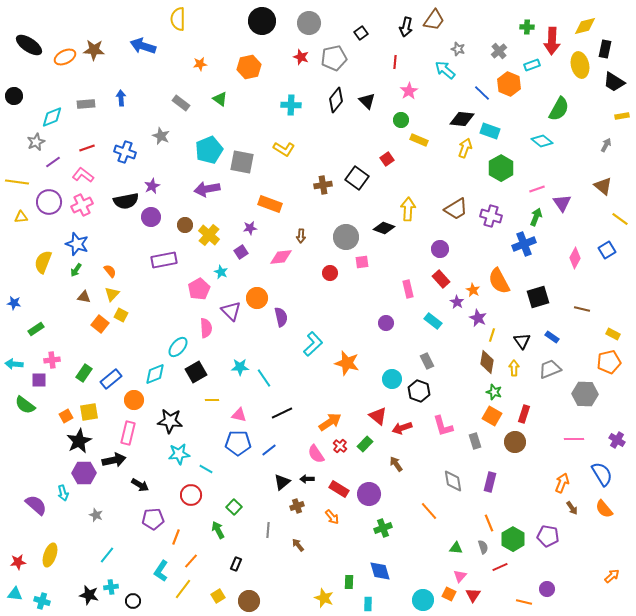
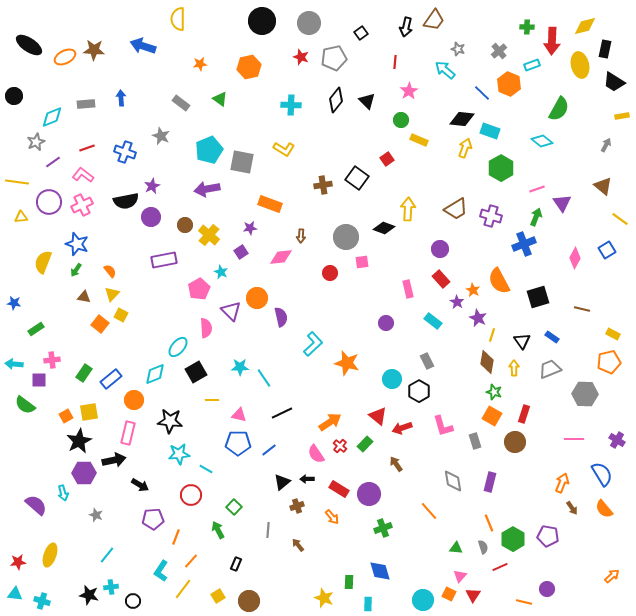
black hexagon at (419, 391): rotated 10 degrees clockwise
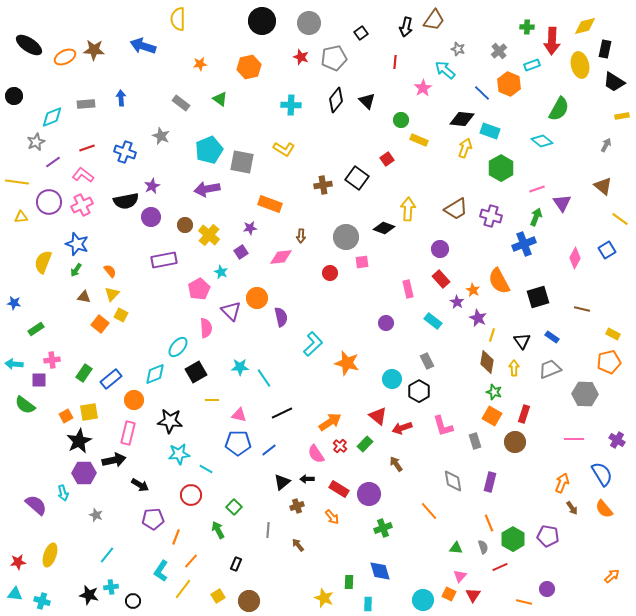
pink star at (409, 91): moved 14 px right, 3 px up
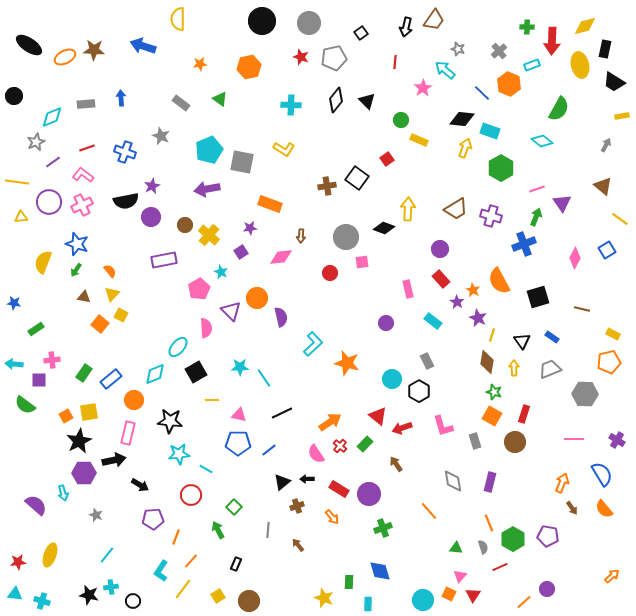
brown cross at (323, 185): moved 4 px right, 1 px down
orange line at (524, 602): rotated 56 degrees counterclockwise
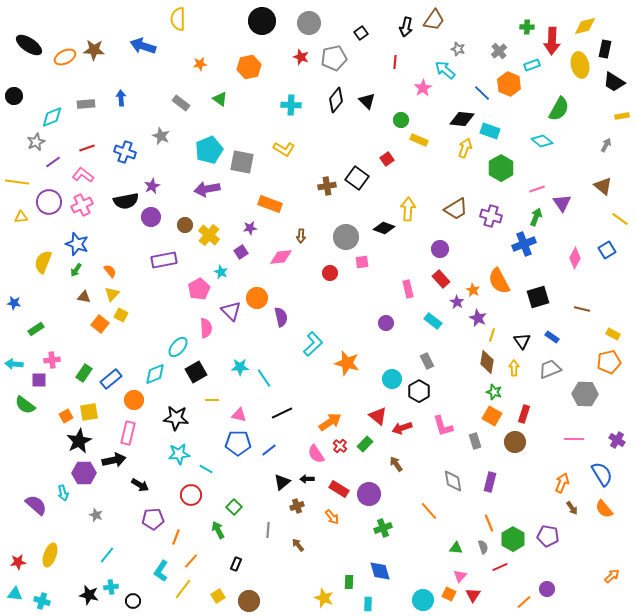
black star at (170, 421): moved 6 px right, 3 px up
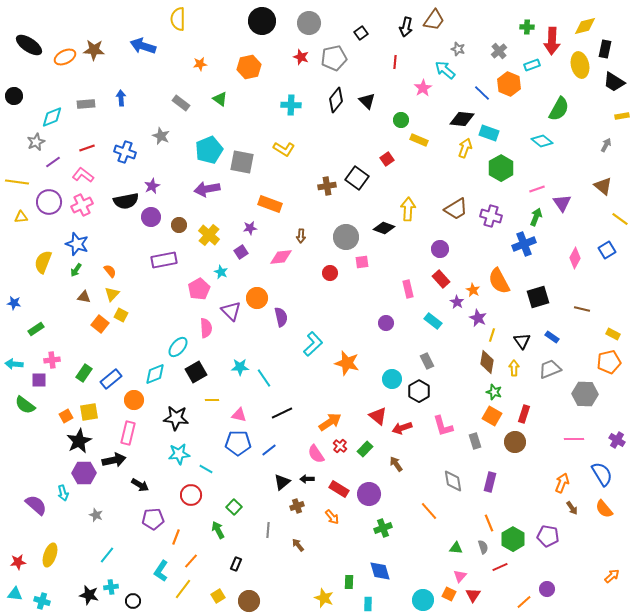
cyan rectangle at (490, 131): moved 1 px left, 2 px down
brown circle at (185, 225): moved 6 px left
green rectangle at (365, 444): moved 5 px down
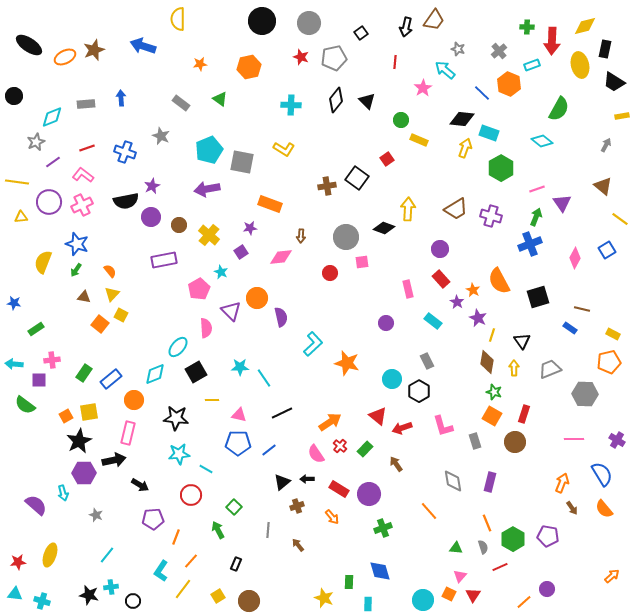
brown star at (94, 50): rotated 25 degrees counterclockwise
blue cross at (524, 244): moved 6 px right
blue rectangle at (552, 337): moved 18 px right, 9 px up
orange line at (489, 523): moved 2 px left
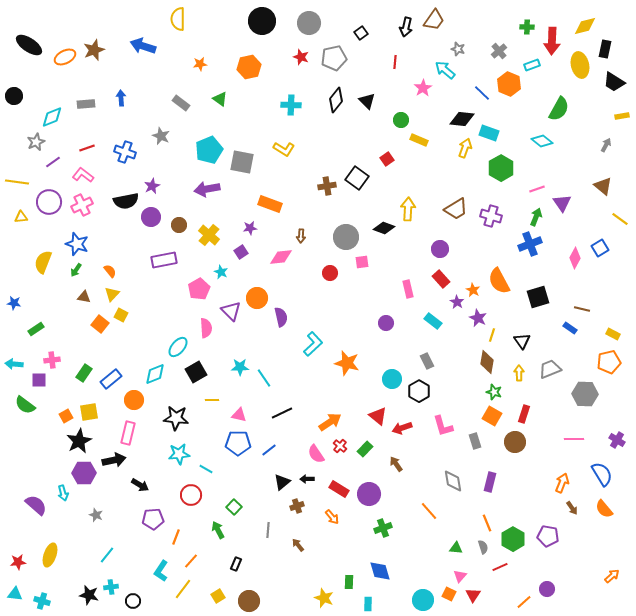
blue square at (607, 250): moved 7 px left, 2 px up
yellow arrow at (514, 368): moved 5 px right, 5 px down
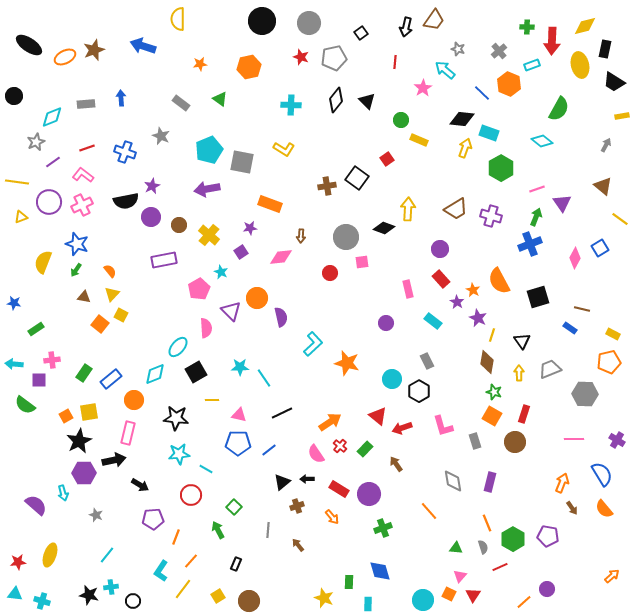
yellow triangle at (21, 217): rotated 16 degrees counterclockwise
